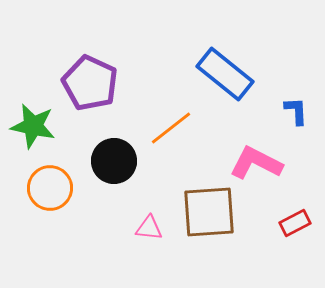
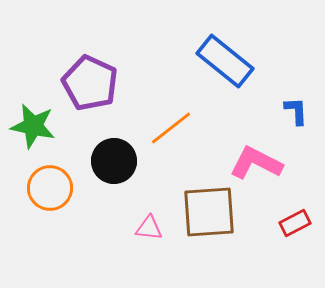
blue rectangle: moved 13 px up
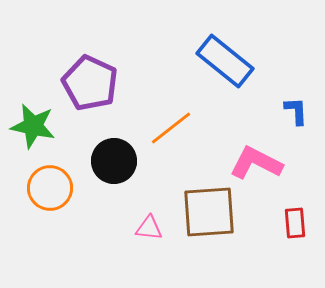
red rectangle: rotated 68 degrees counterclockwise
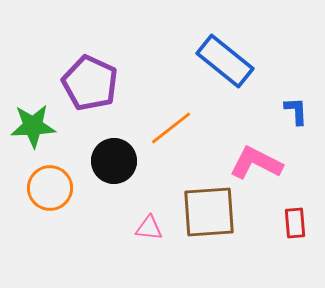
green star: rotated 15 degrees counterclockwise
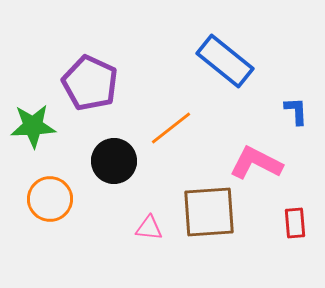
orange circle: moved 11 px down
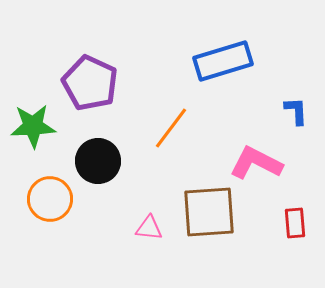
blue rectangle: moved 2 px left; rotated 56 degrees counterclockwise
orange line: rotated 15 degrees counterclockwise
black circle: moved 16 px left
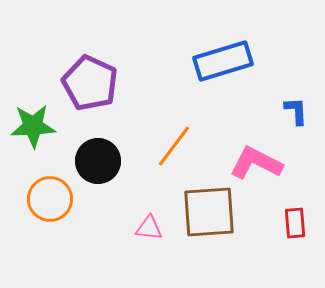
orange line: moved 3 px right, 18 px down
